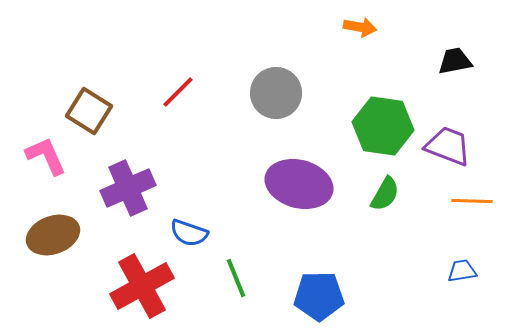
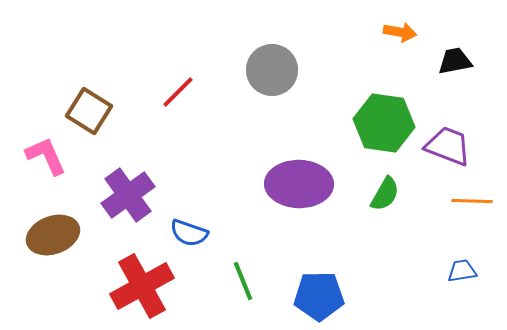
orange arrow: moved 40 px right, 5 px down
gray circle: moved 4 px left, 23 px up
green hexagon: moved 1 px right, 3 px up
purple ellipse: rotated 14 degrees counterclockwise
purple cross: moved 7 px down; rotated 12 degrees counterclockwise
green line: moved 7 px right, 3 px down
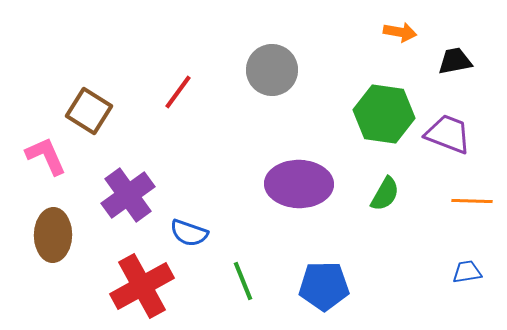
red line: rotated 9 degrees counterclockwise
green hexagon: moved 9 px up
purple trapezoid: moved 12 px up
brown ellipse: rotated 69 degrees counterclockwise
blue trapezoid: moved 5 px right, 1 px down
blue pentagon: moved 5 px right, 10 px up
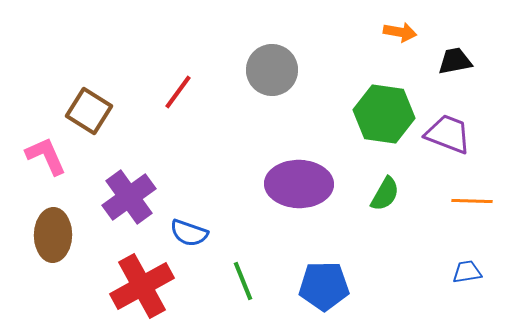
purple cross: moved 1 px right, 2 px down
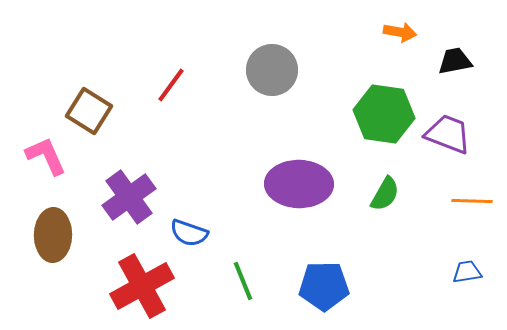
red line: moved 7 px left, 7 px up
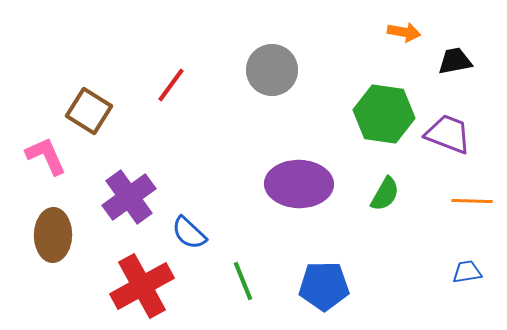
orange arrow: moved 4 px right
blue semicircle: rotated 24 degrees clockwise
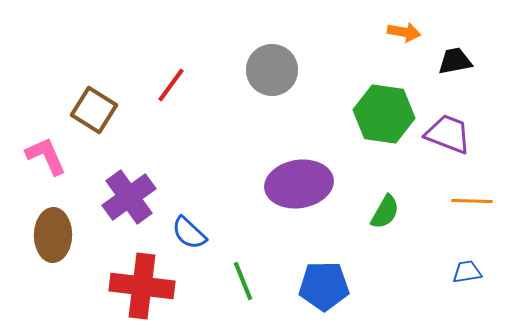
brown square: moved 5 px right, 1 px up
purple ellipse: rotated 10 degrees counterclockwise
green semicircle: moved 18 px down
red cross: rotated 36 degrees clockwise
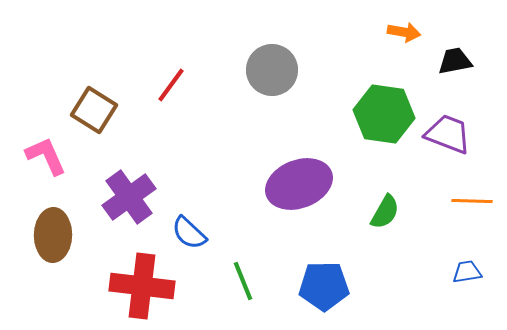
purple ellipse: rotated 12 degrees counterclockwise
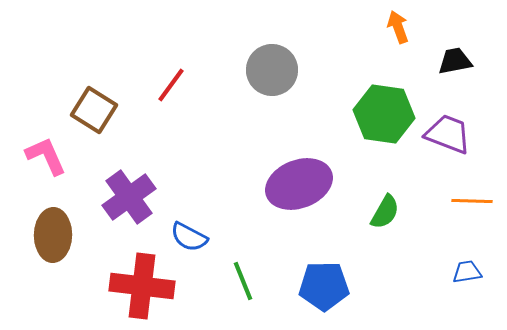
orange arrow: moved 6 px left, 5 px up; rotated 120 degrees counterclockwise
blue semicircle: moved 4 px down; rotated 15 degrees counterclockwise
